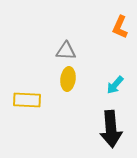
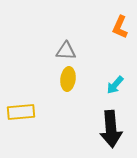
yellow rectangle: moved 6 px left, 12 px down; rotated 8 degrees counterclockwise
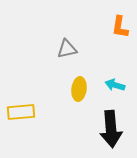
orange L-shape: rotated 15 degrees counterclockwise
gray triangle: moved 1 px right, 2 px up; rotated 15 degrees counterclockwise
yellow ellipse: moved 11 px right, 10 px down
cyan arrow: rotated 66 degrees clockwise
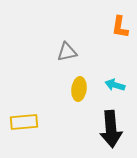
gray triangle: moved 3 px down
yellow rectangle: moved 3 px right, 10 px down
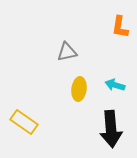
yellow rectangle: rotated 40 degrees clockwise
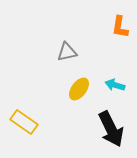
yellow ellipse: rotated 30 degrees clockwise
black arrow: rotated 21 degrees counterclockwise
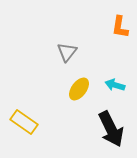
gray triangle: rotated 40 degrees counterclockwise
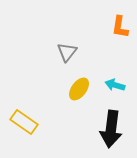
black arrow: rotated 33 degrees clockwise
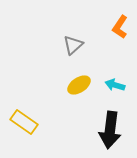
orange L-shape: rotated 25 degrees clockwise
gray triangle: moved 6 px right, 7 px up; rotated 10 degrees clockwise
yellow ellipse: moved 4 px up; rotated 20 degrees clockwise
black arrow: moved 1 px left, 1 px down
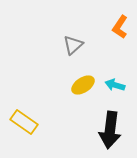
yellow ellipse: moved 4 px right
